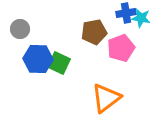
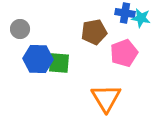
blue cross: moved 1 px left; rotated 18 degrees clockwise
pink pentagon: moved 3 px right, 5 px down
green square: rotated 20 degrees counterclockwise
orange triangle: rotated 24 degrees counterclockwise
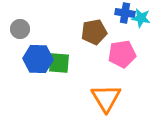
pink pentagon: moved 2 px left, 1 px down; rotated 12 degrees clockwise
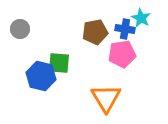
blue cross: moved 16 px down
cyan star: rotated 18 degrees clockwise
brown pentagon: moved 1 px right
blue hexagon: moved 3 px right, 17 px down; rotated 12 degrees clockwise
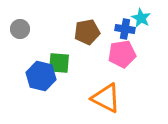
brown pentagon: moved 8 px left
orange triangle: rotated 32 degrees counterclockwise
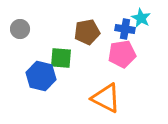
green square: moved 2 px right, 5 px up
